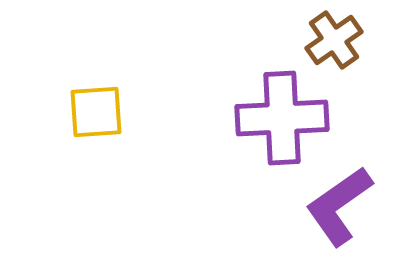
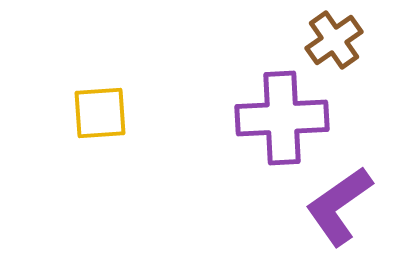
yellow square: moved 4 px right, 1 px down
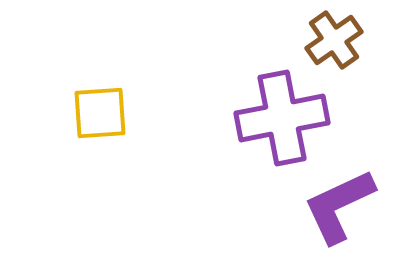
purple cross: rotated 8 degrees counterclockwise
purple L-shape: rotated 10 degrees clockwise
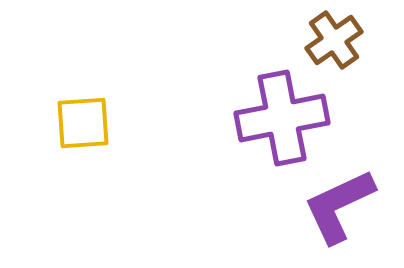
yellow square: moved 17 px left, 10 px down
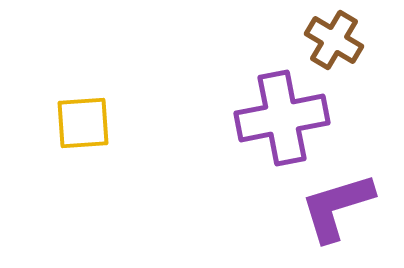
brown cross: rotated 24 degrees counterclockwise
purple L-shape: moved 2 px left, 1 px down; rotated 8 degrees clockwise
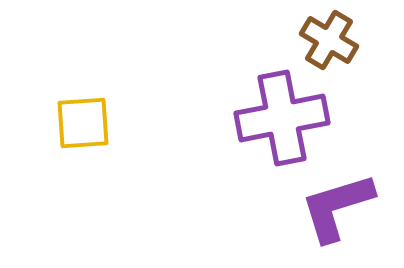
brown cross: moved 5 px left
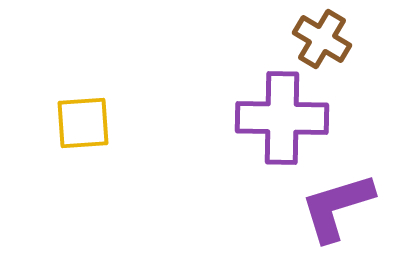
brown cross: moved 7 px left, 1 px up
purple cross: rotated 12 degrees clockwise
